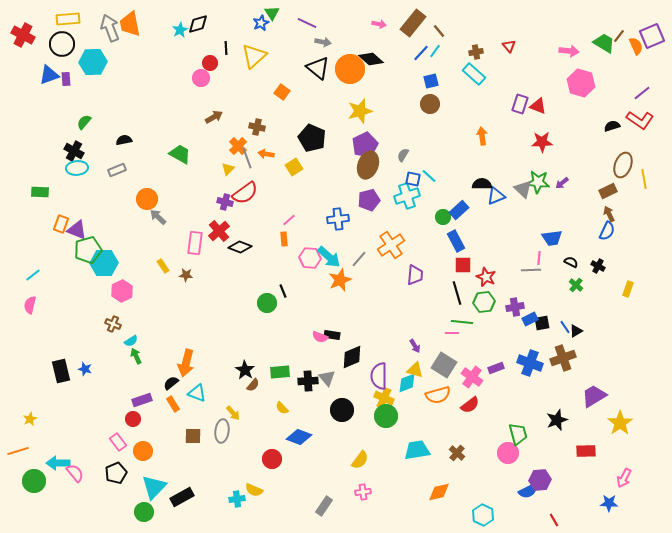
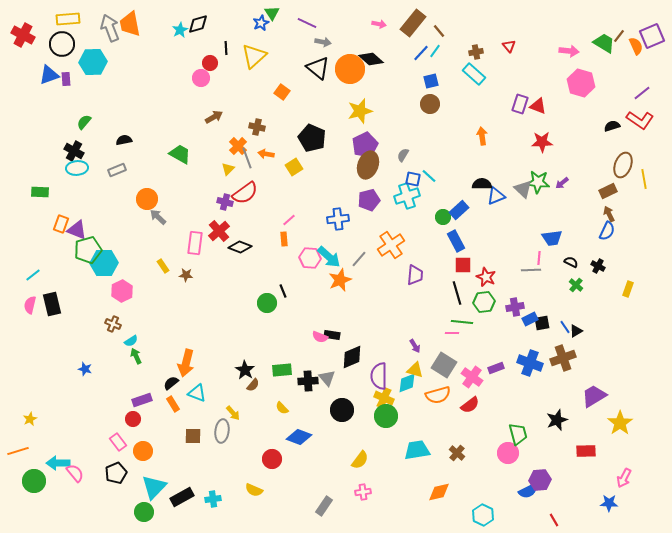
black rectangle at (61, 371): moved 9 px left, 67 px up
green rectangle at (280, 372): moved 2 px right, 2 px up
cyan cross at (237, 499): moved 24 px left
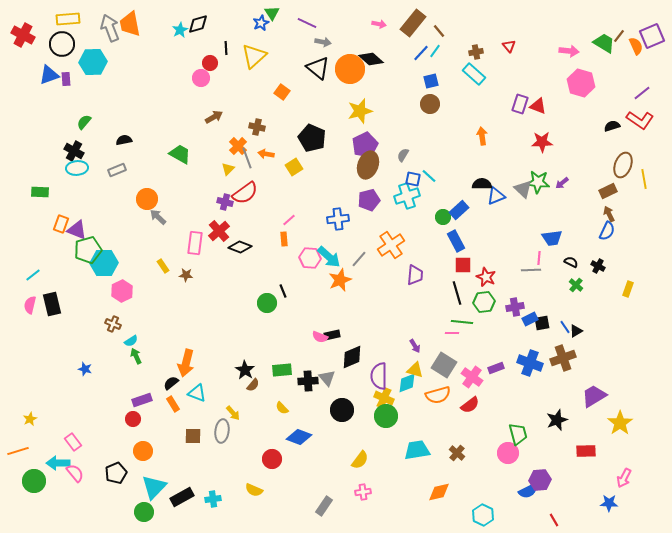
black rectangle at (332, 335): rotated 21 degrees counterclockwise
pink rectangle at (118, 442): moved 45 px left
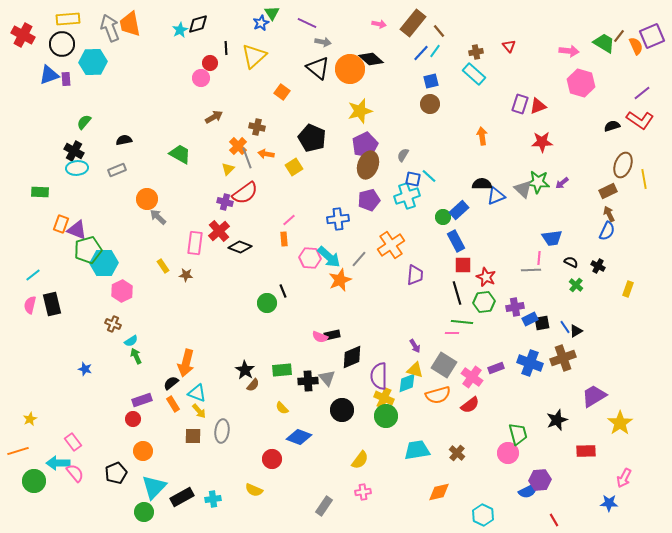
red triangle at (538, 106): rotated 42 degrees counterclockwise
yellow arrow at (233, 413): moved 34 px left, 2 px up
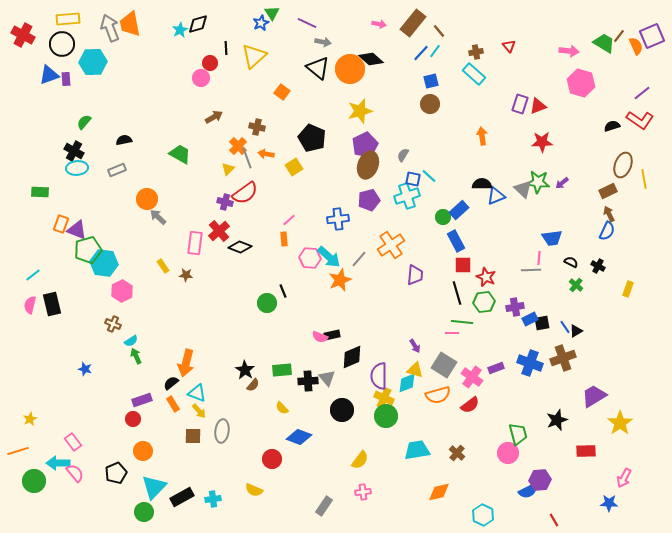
cyan hexagon at (104, 263): rotated 8 degrees clockwise
